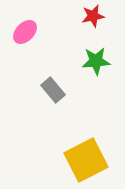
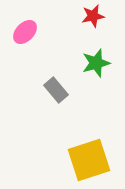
green star: moved 2 px down; rotated 12 degrees counterclockwise
gray rectangle: moved 3 px right
yellow square: moved 3 px right; rotated 9 degrees clockwise
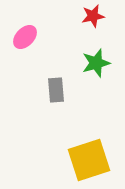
pink ellipse: moved 5 px down
gray rectangle: rotated 35 degrees clockwise
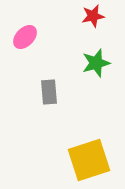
gray rectangle: moved 7 px left, 2 px down
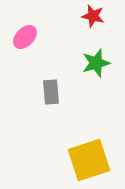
red star: rotated 25 degrees clockwise
gray rectangle: moved 2 px right
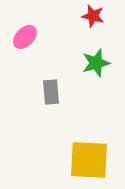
yellow square: rotated 21 degrees clockwise
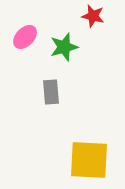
green star: moved 32 px left, 16 px up
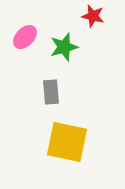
yellow square: moved 22 px left, 18 px up; rotated 9 degrees clockwise
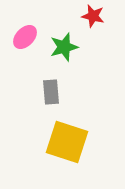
yellow square: rotated 6 degrees clockwise
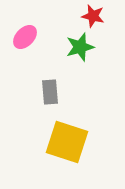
green star: moved 16 px right
gray rectangle: moved 1 px left
